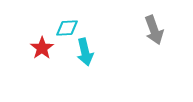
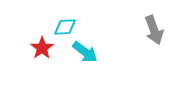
cyan diamond: moved 2 px left, 1 px up
cyan arrow: rotated 40 degrees counterclockwise
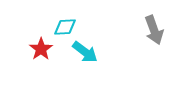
red star: moved 1 px left, 1 px down
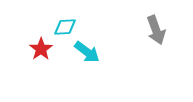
gray arrow: moved 2 px right
cyan arrow: moved 2 px right
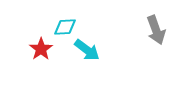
cyan arrow: moved 2 px up
